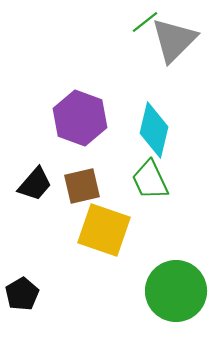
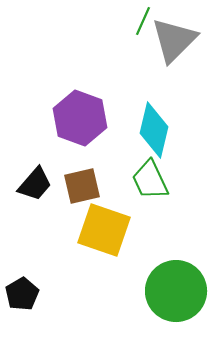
green line: moved 2 px left, 1 px up; rotated 28 degrees counterclockwise
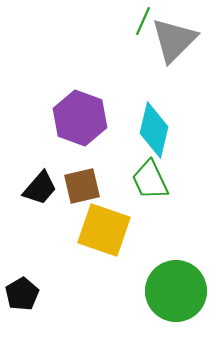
black trapezoid: moved 5 px right, 4 px down
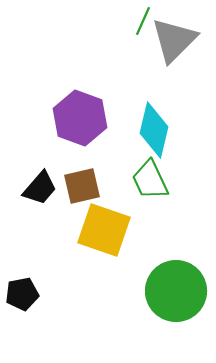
black pentagon: rotated 20 degrees clockwise
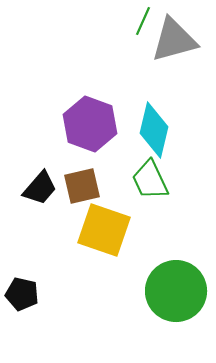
gray triangle: rotated 30 degrees clockwise
purple hexagon: moved 10 px right, 6 px down
black pentagon: rotated 24 degrees clockwise
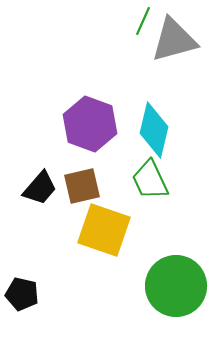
green circle: moved 5 px up
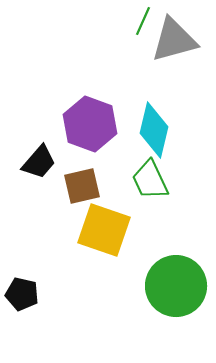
black trapezoid: moved 1 px left, 26 px up
